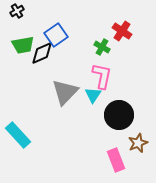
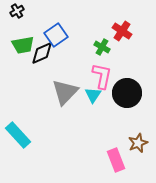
black circle: moved 8 px right, 22 px up
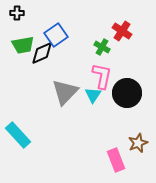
black cross: moved 2 px down; rotated 32 degrees clockwise
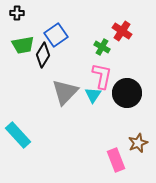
black diamond: moved 1 px right, 2 px down; rotated 35 degrees counterclockwise
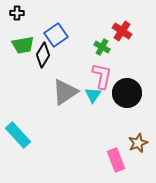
gray triangle: rotated 12 degrees clockwise
